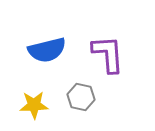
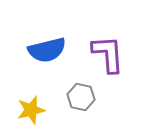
yellow star: moved 3 px left, 5 px down; rotated 12 degrees counterclockwise
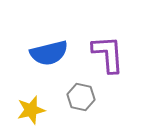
blue semicircle: moved 2 px right, 3 px down
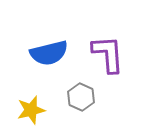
gray hexagon: rotated 12 degrees clockwise
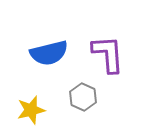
gray hexagon: moved 2 px right
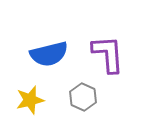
blue semicircle: moved 1 px down
yellow star: moved 1 px left, 10 px up
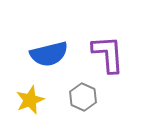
yellow star: rotated 8 degrees counterclockwise
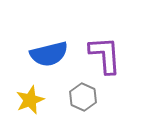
purple L-shape: moved 3 px left, 1 px down
